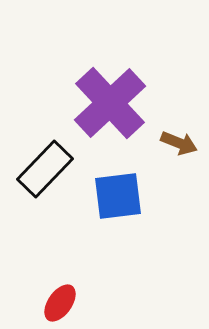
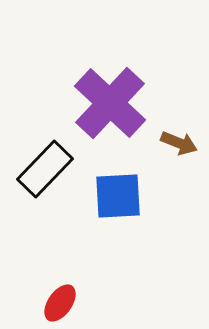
purple cross: rotated 4 degrees counterclockwise
blue square: rotated 4 degrees clockwise
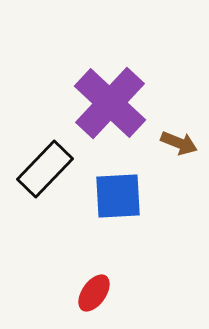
red ellipse: moved 34 px right, 10 px up
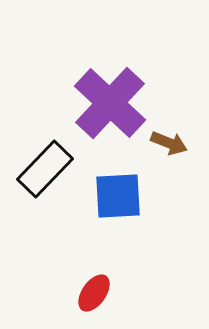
brown arrow: moved 10 px left
